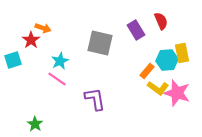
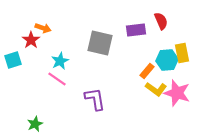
purple rectangle: rotated 66 degrees counterclockwise
yellow L-shape: moved 2 px left, 1 px down
green star: rotated 14 degrees clockwise
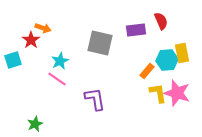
yellow L-shape: moved 2 px right, 4 px down; rotated 135 degrees counterclockwise
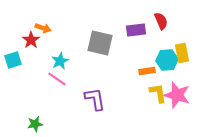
orange rectangle: rotated 42 degrees clockwise
pink star: moved 2 px down
green star: rotated 14 degrees clockwise
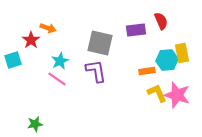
orange arrow: moved 5 px right
yellow L-shape: moved 1 px left; rotated 15 degrees counterclockwise
purple L-shape: moved 1 px right, 28 px up
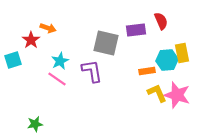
gray square: moved 6 px right
purple L-shape: moved 4 px left
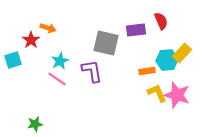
yellow rectangle: rotated 54 degrees clockwise
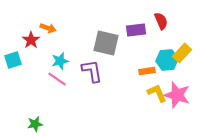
cyan star: rotated 12 degrees clockwise
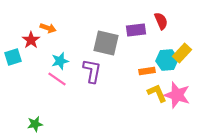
cyan square: moved 3 px up
purple L-shape: rotated 20 degrees clockwise
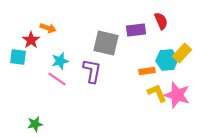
cyan square: moved 5 px right; rotated 24 degrees clockwise
